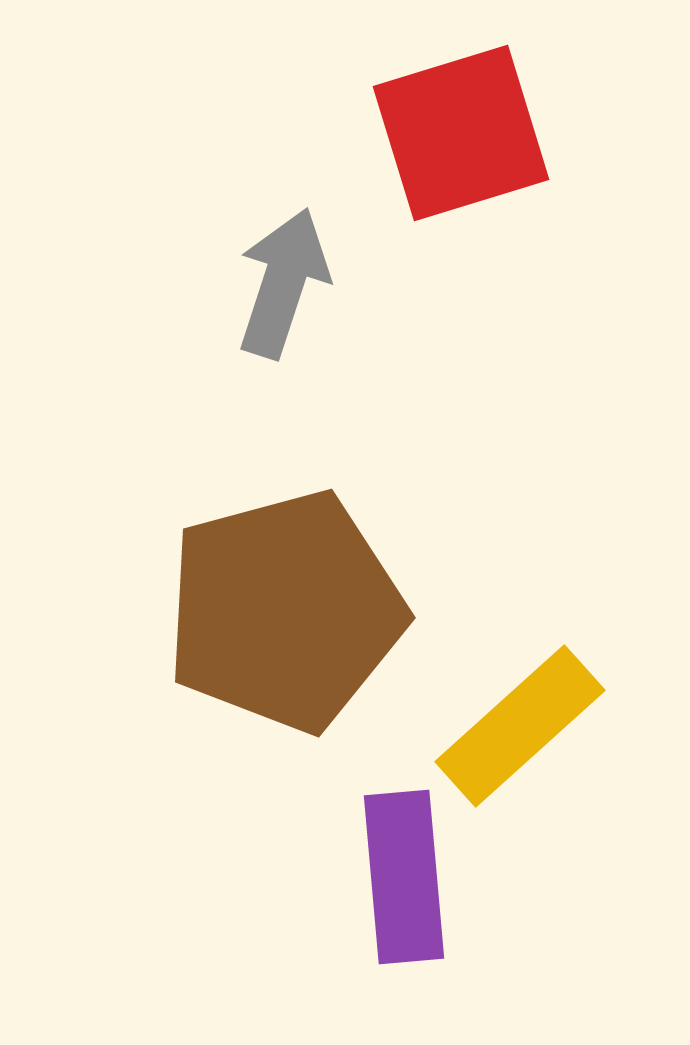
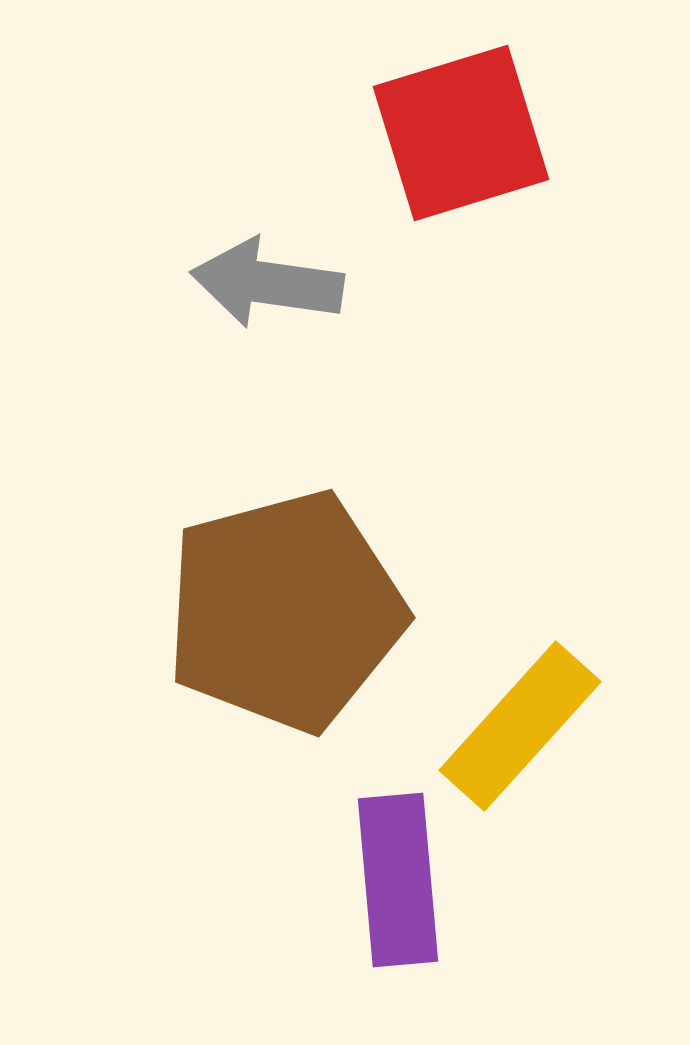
gray arrow: moved 16 px left; rotated 100 degrees counterclockwise
yellow rectangle: rotated 6 degrees counterclockwise
purple rectangle: moved 6 px left, 3 px down
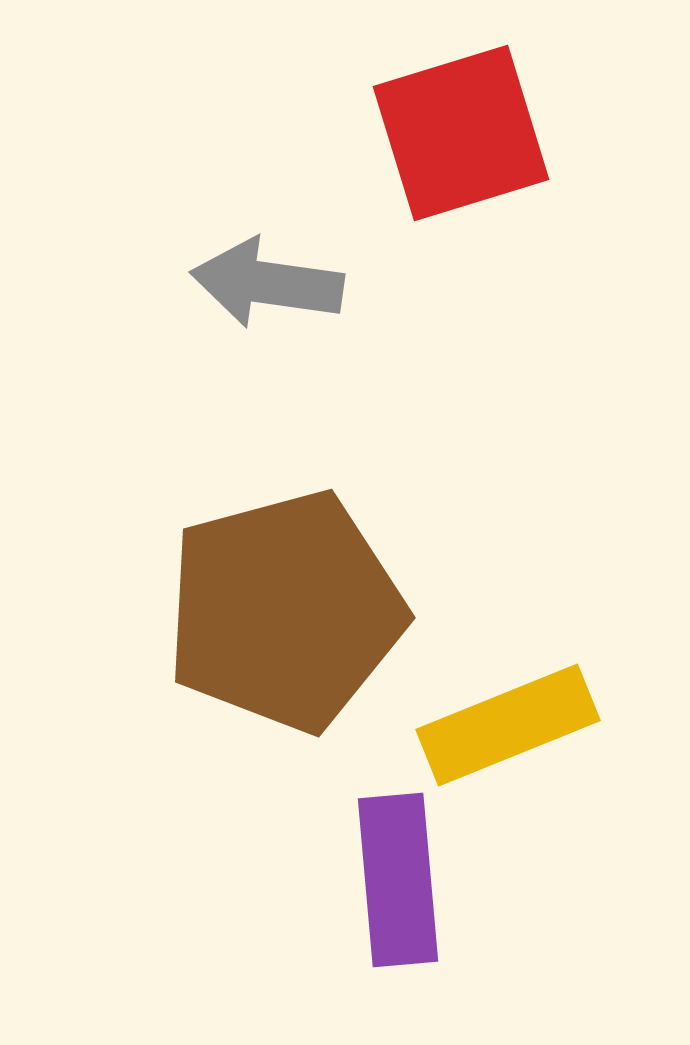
yellow rectangle: moved 12 px left, 1 px up; rotated 26 degrees clockwise
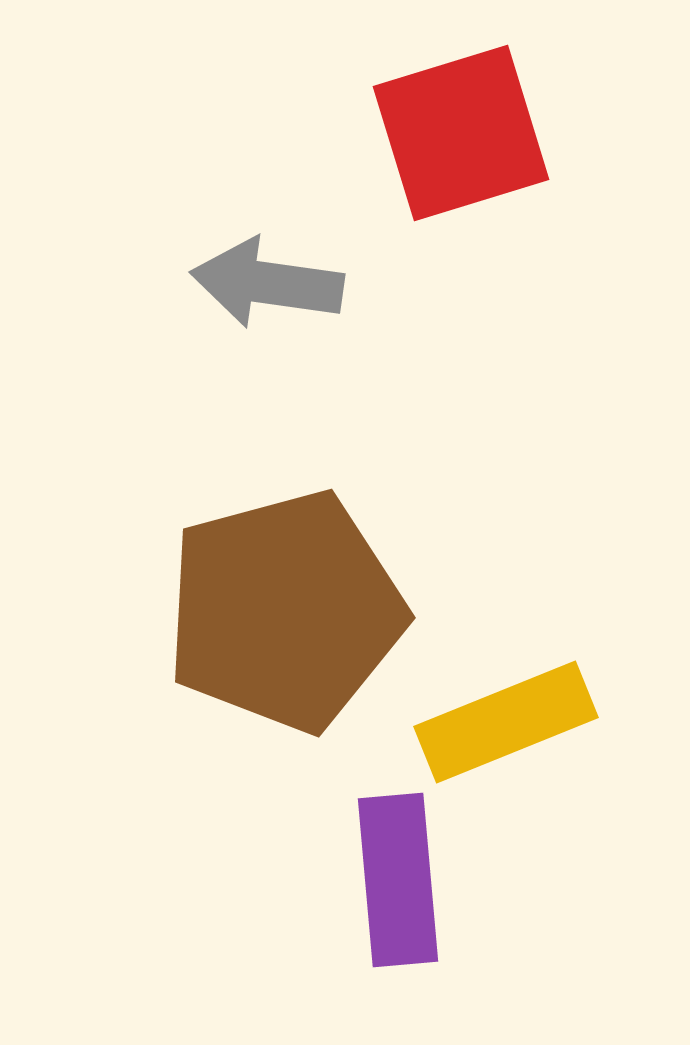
yellow rectangle: moved 2 px left, 3 px up
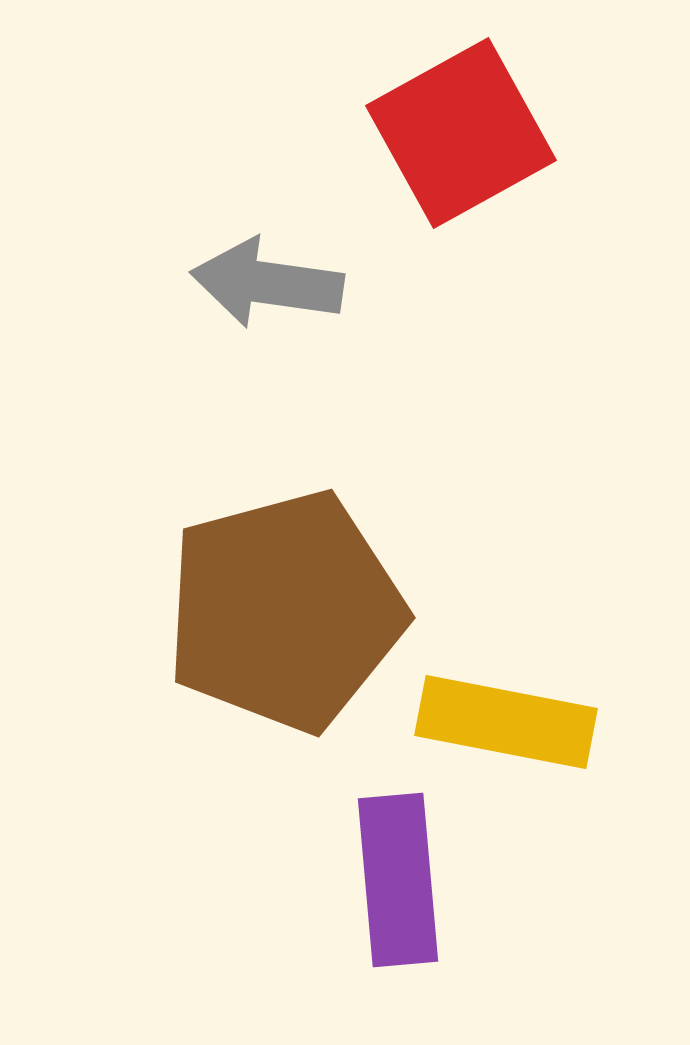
red square: rotated 12 degrees counterclockwise
yellow rectangle: rotated 33 degrees clockwise
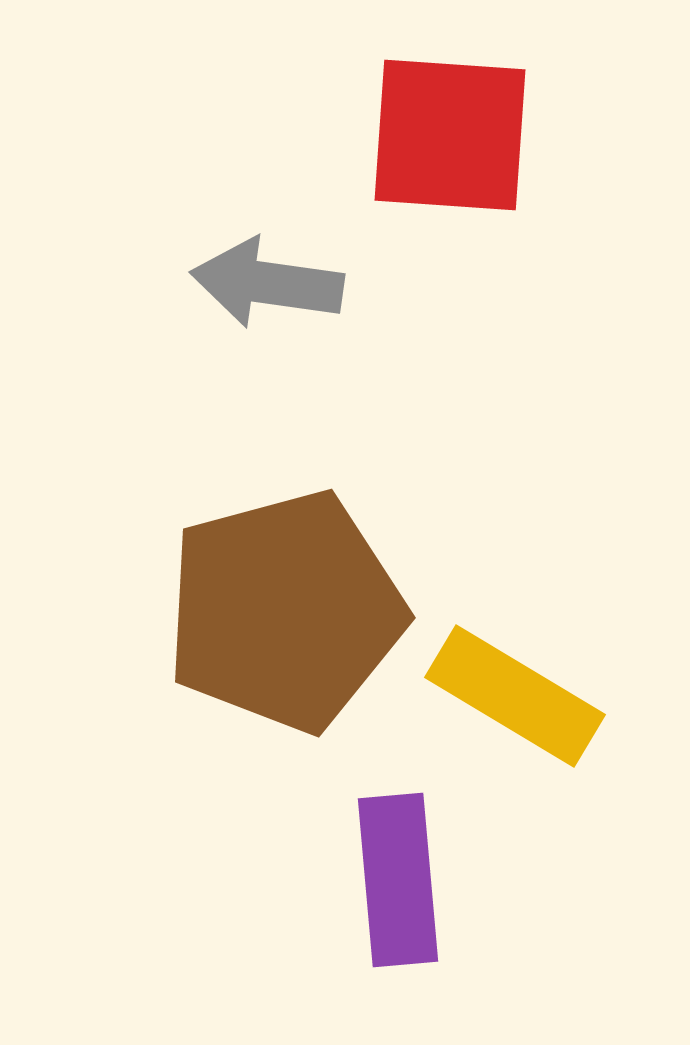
red square: moved 11 px left, 2 px down; rotated 33 degrees clockwise
yellow rectangle: moved 9 px right, 26 px up; rotated 20 degrees clockwise
